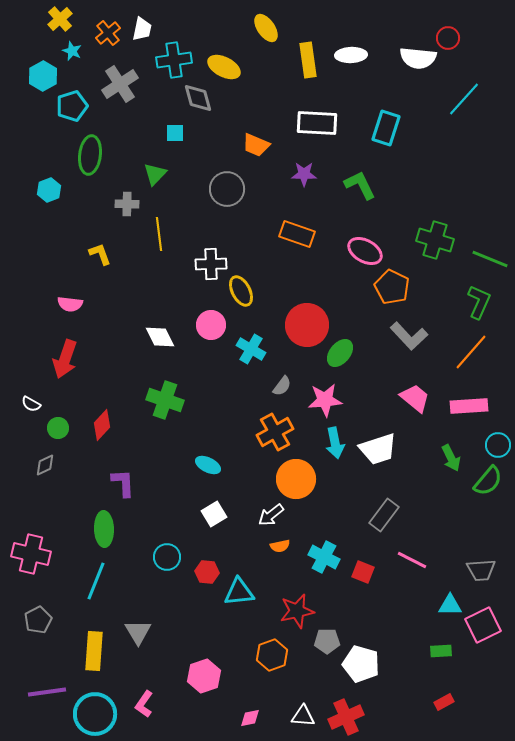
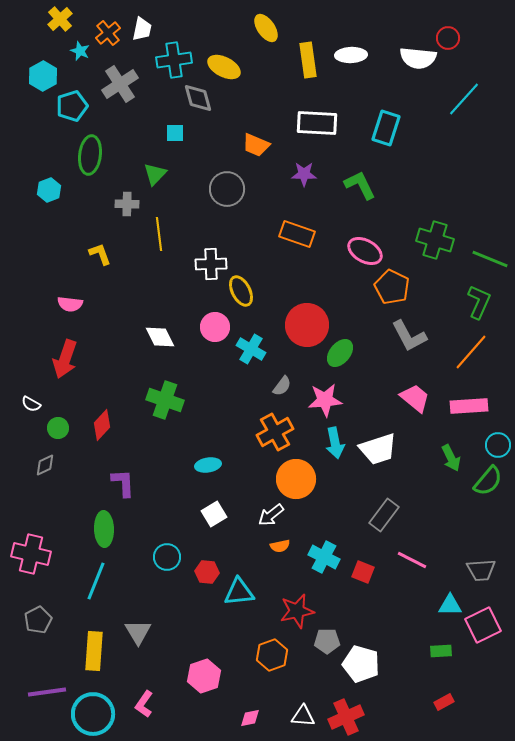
cyan star at (72, 51): moved 8 px right
pink circle at (211, 325): moved 4 px right, 2 px down
gray L-shape at (409, 336): rotated 15 degrees clockwise
cyan ellipse at (208, 465): rotated 35 degrees counterclockwise
cyan circle at (95, 714): moved 2 px left
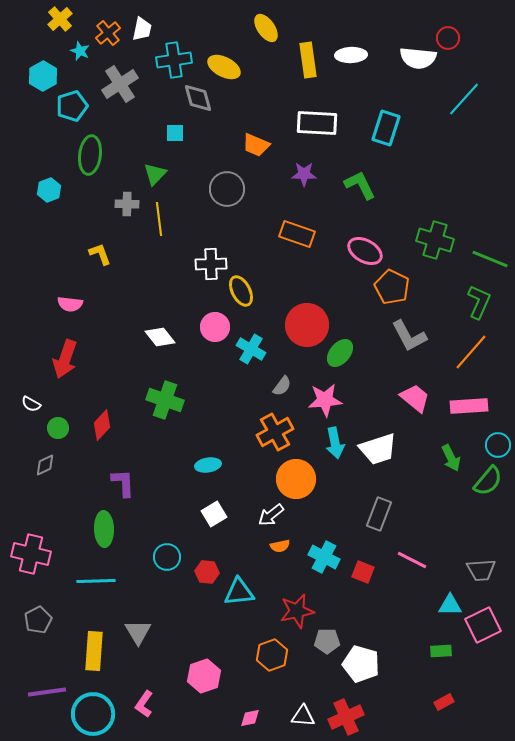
yellow line at (159, 234): moved 15 px up
white diamond at (160, 337): rotated 12 degrees counterclockwise
gray rectangle at (384, 515): moved 5 px left, 1 px up; rotated 16 degrees counterclockwise
cyan line at (96, 581): rotated 66 degrees clockwise
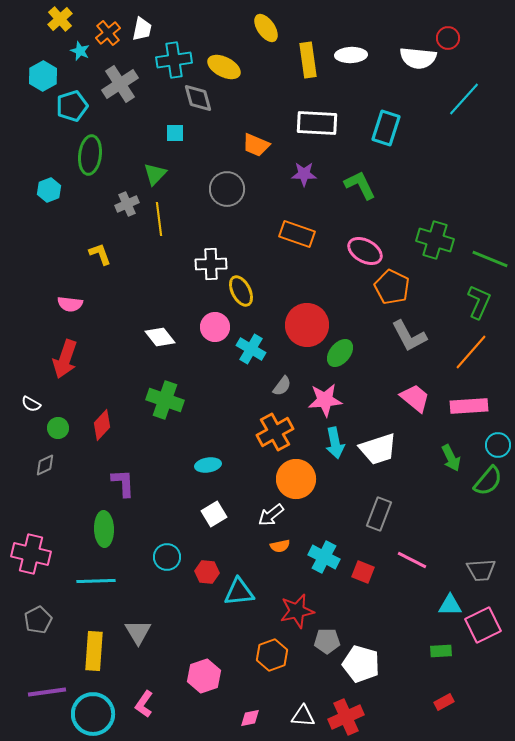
gray cross at (127, 204): rotated 25 degrees counterclockwise
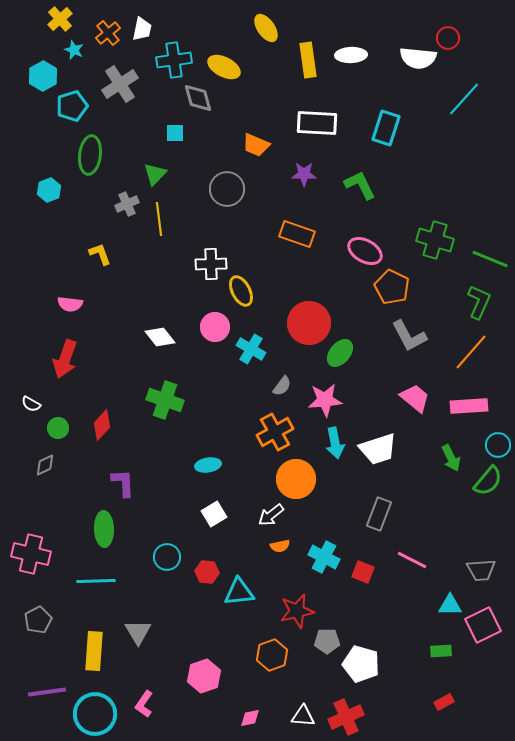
cyan star at (80, 51): moved 6 px left, 1 px up
red circle at (307, 325): moved 2 px right, 2 px up
cyan circle at (93, 714): moved 2 px right
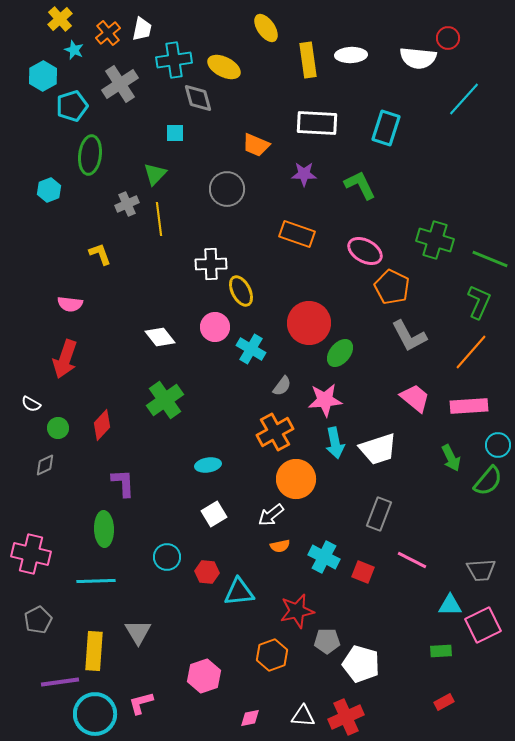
green cross at (165, 400): rotated 36 degrees clockwise
purple line at (47, 692): moved 13 px right, 10 px up
pink L-shape at (144, 704): moved 3 px left, 1 px up; rotated 40 degrees clockwise
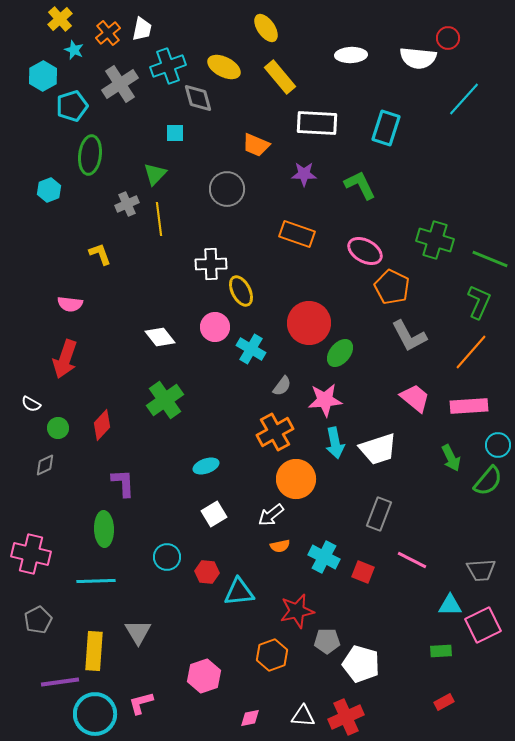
cyan cross at (174, 60): moved 6 px left, 6 px down; rotated 12 degrees counterclockwise
yellow rectangle at (308, 60): moved 28 px left, 17 px down; rotated 32 degrees counterclockwise
cyan ellipse at (208, 465): moved 2 px left, 1 px down; rotated 10 degrees counterclockwise
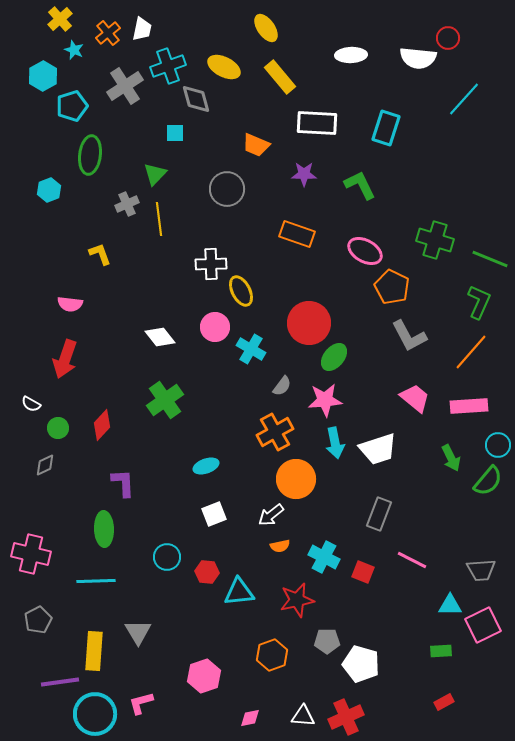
gray cross at (120, 84): moved 5 px right, 2 px down
gray diamond at (198, 98): moved 2 px left, 1 px down
green ellipse at (340, 353): moved 6 px left, 4 px down
white square at (214, 514): rotated 10 degrees clockwise
red star at (297, 611): moved 11 px up
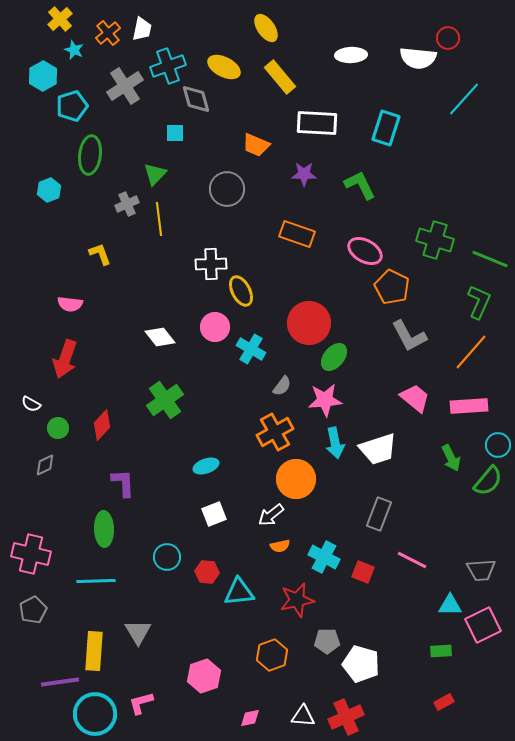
gray pentagon at (38, 620): moved 5 px left, 10 px up
